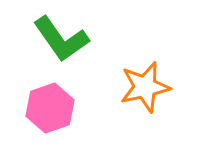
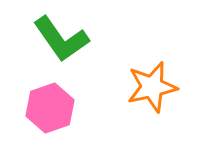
orange star: moved 7 px right
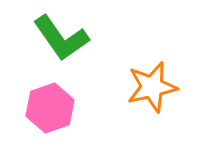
green L-shape: moved 1 px up
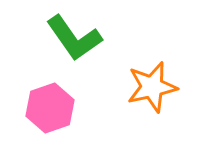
green L-shape: moved 13 px right
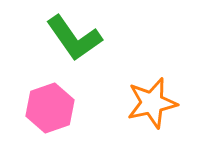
orange star: moved 16 px down
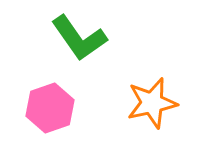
green L-shape: moved 5 px right
